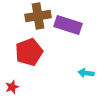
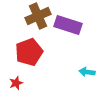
brown cross: rotated 15 degrees counterclockwise
cyan arrow: moved 1 px right, 1 px up
red star: moved 4 px right, 4 px up
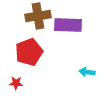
brown cross: rotated 15 degrees clockwise
purple rectangle: rotated 16 degrees counterclockwise
red star: rotated 24 degrees clockwise
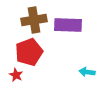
brown cross: moved 4 px left, 4 px down
red star: moved 8 px up; rotated 24 degrees clockwise
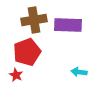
red pentagon: moved 2 px left
cyan arrow: moved 8 px left
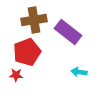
purple rectangle: moved 7 px down; rotated 36 degrees clockwise
red star: rotated 24 degrees counterclockwise
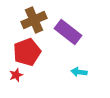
brown cross: rotated 15 degrees counterclockwise
red star: rotated 24 degrees counterclockwise
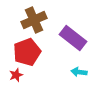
purple rectangle: moved 5 px right, 6 px down
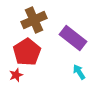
red pentagon: rotated 12 degrees counterclockwise
cyan arrow: rotated 49 degrees clockwise
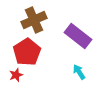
purple rectangle: moved 5 px right, 2 px up
